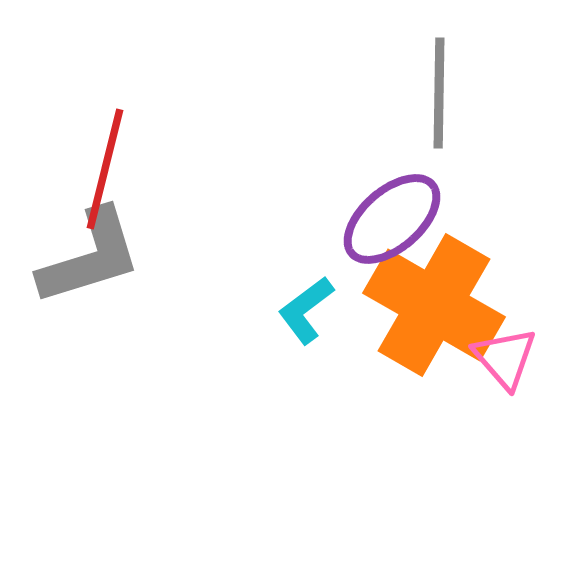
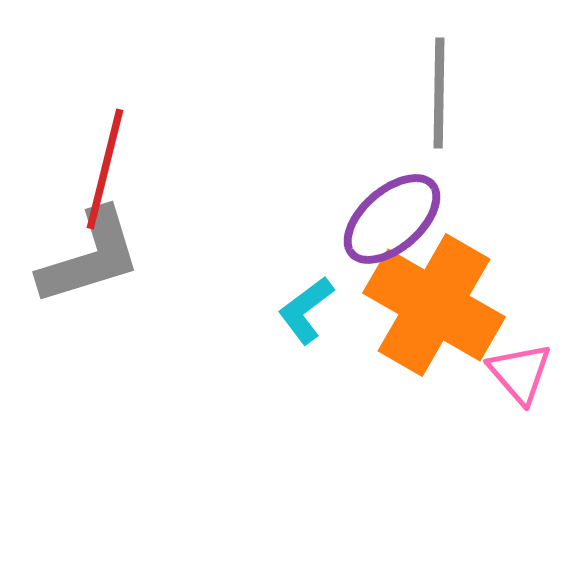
pink triangle: moved 15 px right, 15 px down
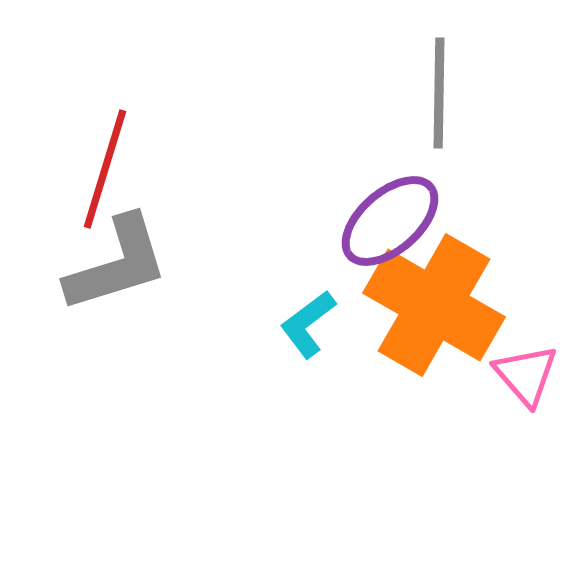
red line: rotated 3 degrees clockwise
purple ellipse: moved 2 px left, 2 px down
gray L-shape: moved 27 px right, 7 px down
cyan L-shape: moved 2 px right, 14 px down
pink triangle: moved 6 px right, 2 px down
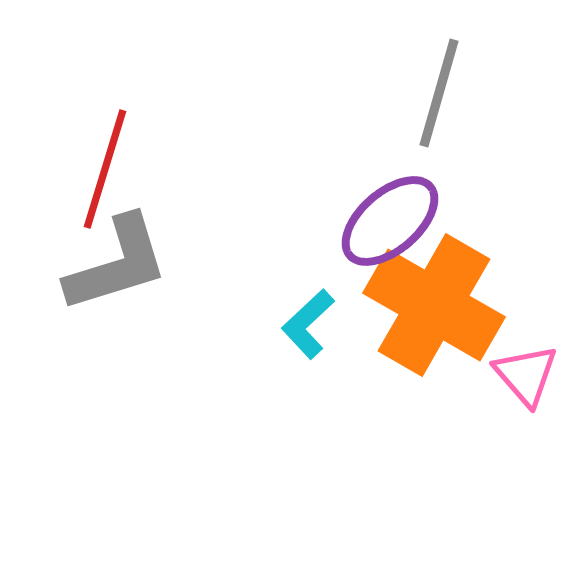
gray line: rotated 15 degrees clockwise
cyan L-shape: rotated 6 degrees counterclockwise
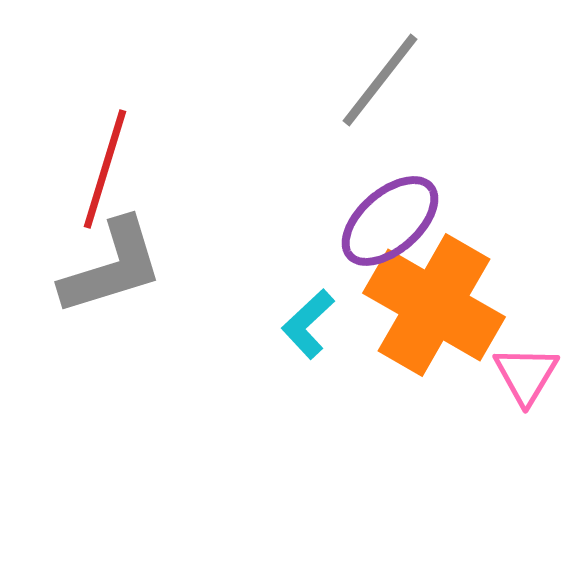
gray line: moved 59 px left, 13 px up; rotated 22 degrees clockwise
gray L-shape: moved 5 px left, 3 px down
pink triangle: rotated 12 degrees clockwise
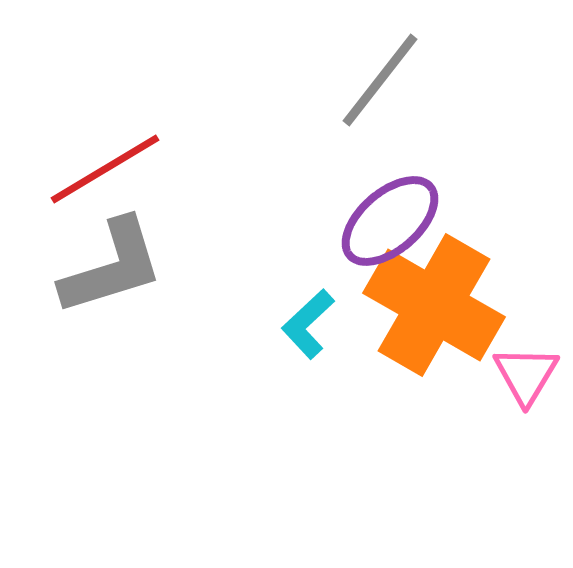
red line: rotated 42 degrees clockwise
